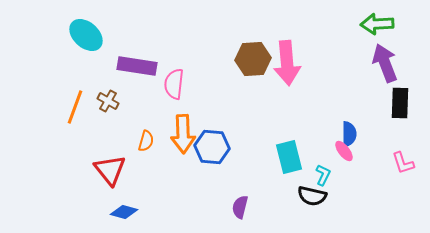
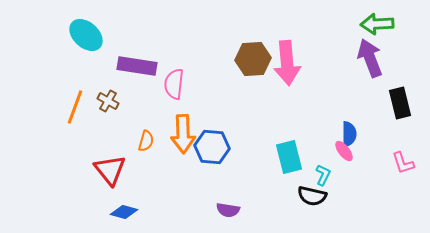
purple arrow: moved 15 px left, 5 px up
black rectangle: rotated 16 degrees counterclockwise
purple semicircle: moved 12 px left, 3 px down; rotated 95 degrees counterclockwise
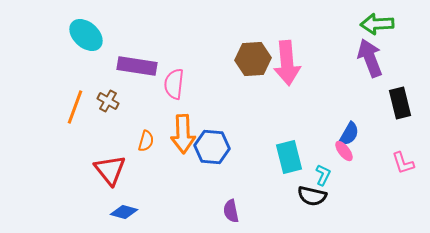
blue semicircle: rotated 30 degrees clockwise
purple semicircle: moved 3 px right, 1 px down; rotated 70 degrees clockwise
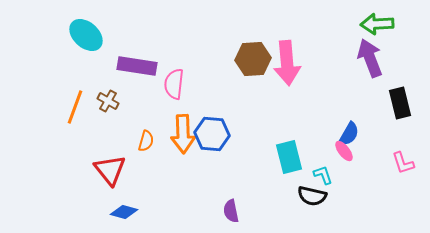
blue hexagon: moved 13 px up
cyan L-shape: rotated 45 degrees counterclockwise
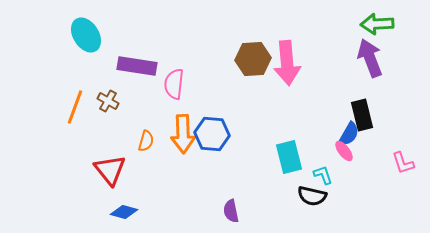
cyan ellipse: rotated 16 degrees clockwise
black rectangle: moved 38 px left, 12 px down
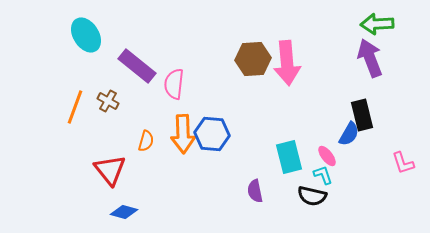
purple rectangle: rotated 30 degrees clockwise
pink ellipse: moved 17 px left, 5 px down
purple semicircle: moved 24 px right, 20 px up
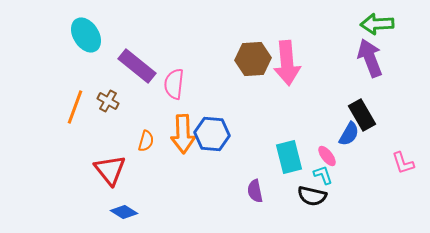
black rectangle: rotated 16 degrees counterclockwise
blue diamond: rotated 16 degrees clockwise
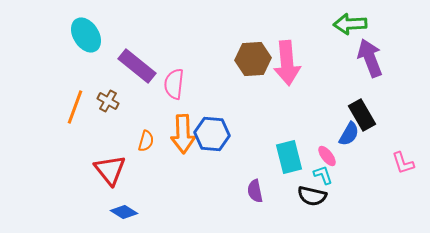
green arrow: moved 27 px left
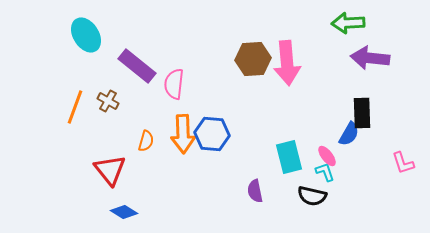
green arrow: moved 2 px left, 1 px up
purple arrow: rotated 63 degrees counterclockwise
black rectangle: moved 2 px up; rotated 28 degrees clockwise
cyan L-shape: moved 2 px right, 3 px up
